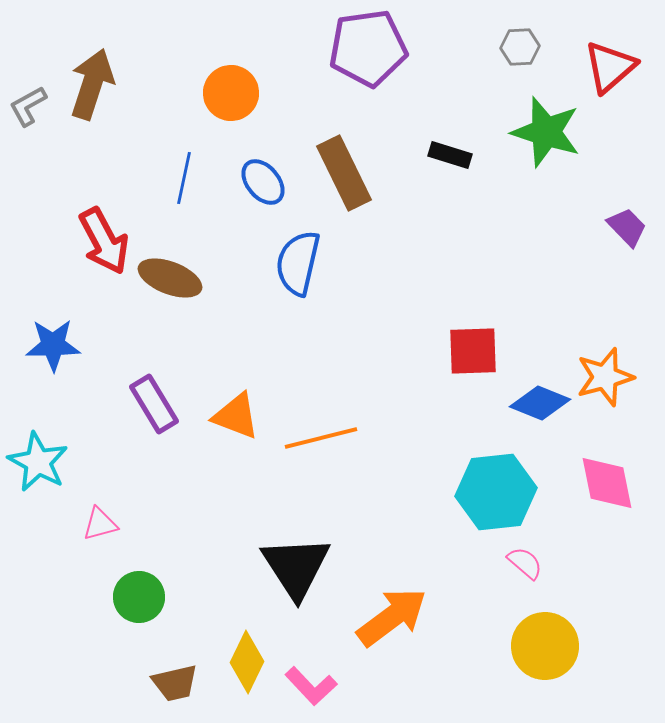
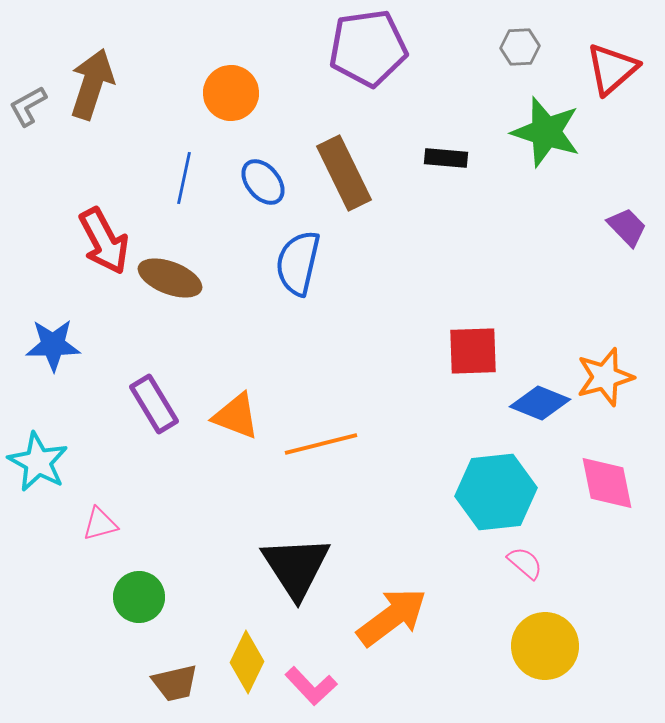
red triangle: moved 2 px right, 2 px down
black rectangle: moved 4 px left, 3 px down; rotated 12 degrees counterclockwise
orange line: moved 6 px down
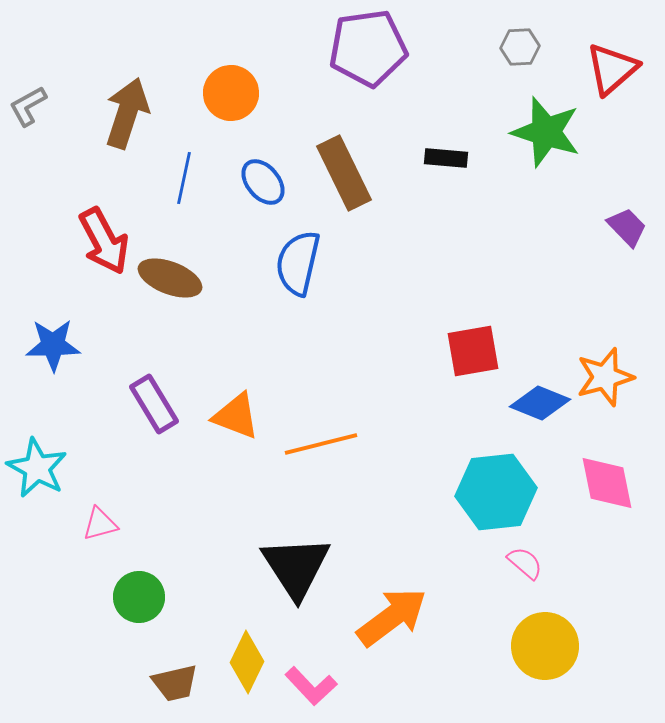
brown arrow: moved 35 px right, 29 px down
red square: rotated 8 degrees counterclockwise
cyan star: moved 1 px left, 6 px down
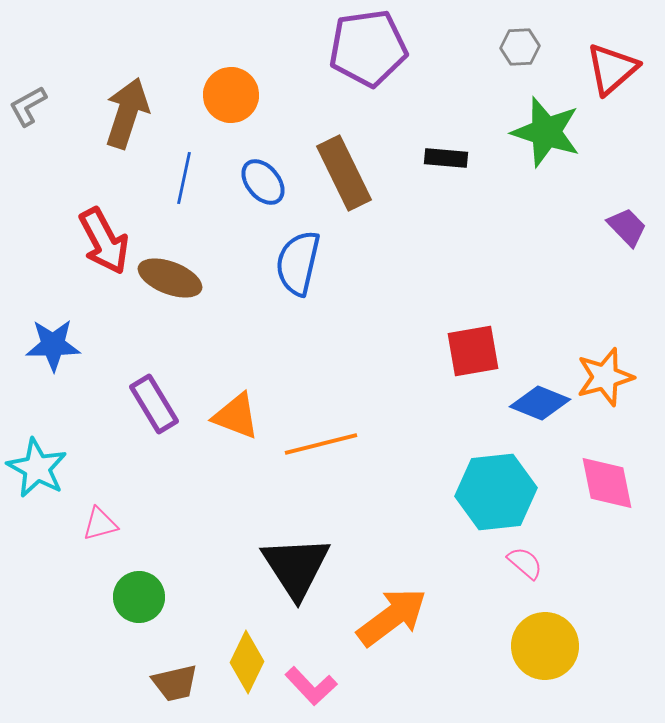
orange circle: moved 2 px down
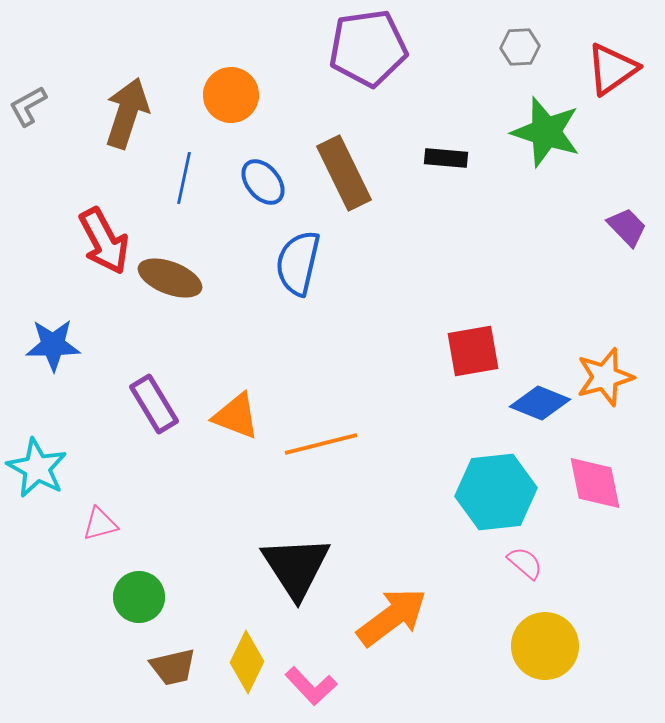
red triangle: rotated 6 degrees clockwise
pink diamond: moved 12 px left
brown trapezoid: moved 2 px left, 16 px up
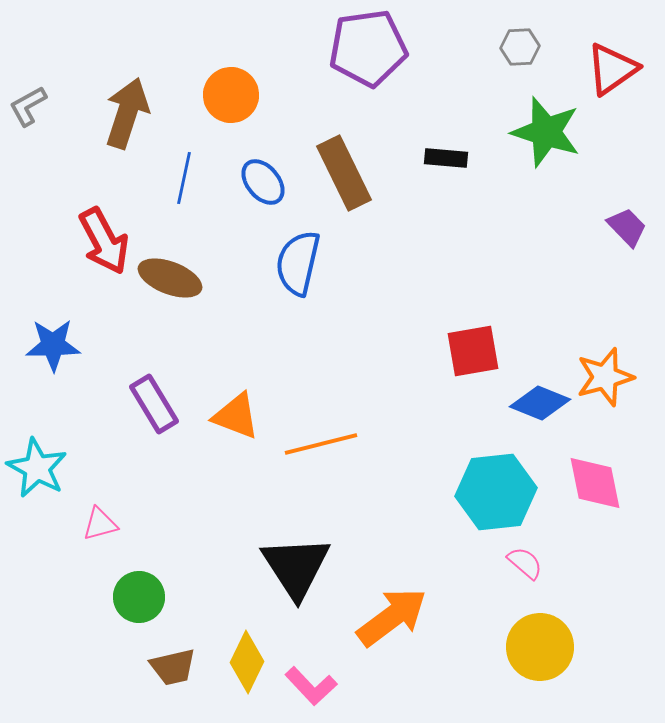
yellow circle: moved 5 px left, 1 px down
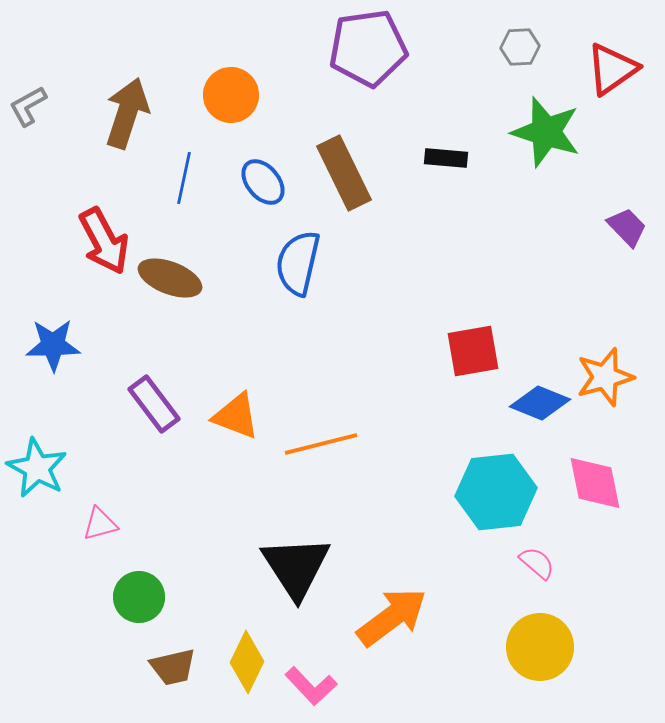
purple rectangle: rotated 6 degrees counterclockwise
pink semicircle: moved 12 px right
